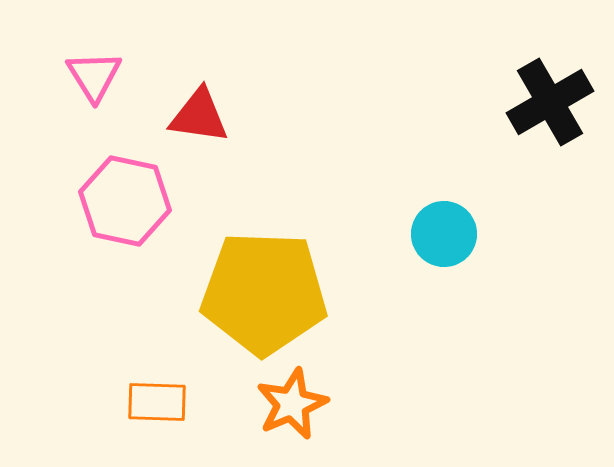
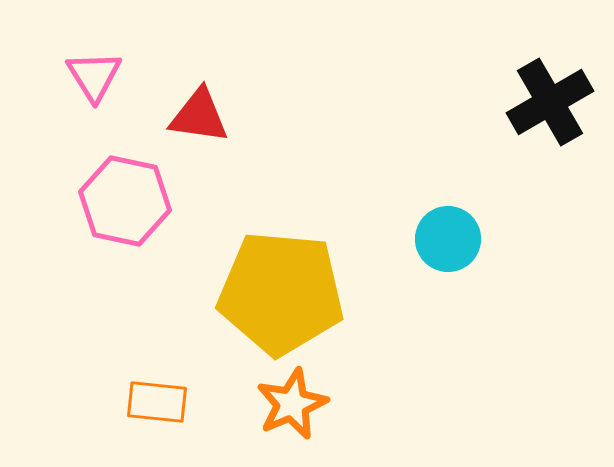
cyan circle: moved 4 px right, 5 px down
yellow pentagon: moved 17 px right; rotated 3 degrees clockwise
orange rectangle: rotated 4 degrees clockwise
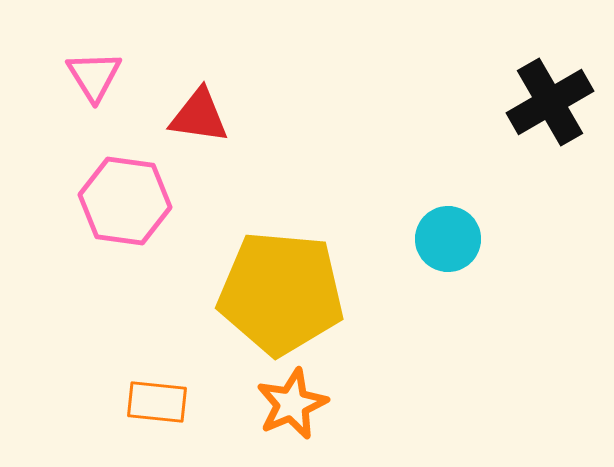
pink hexagon: rotated 4 degrees counterclockwise
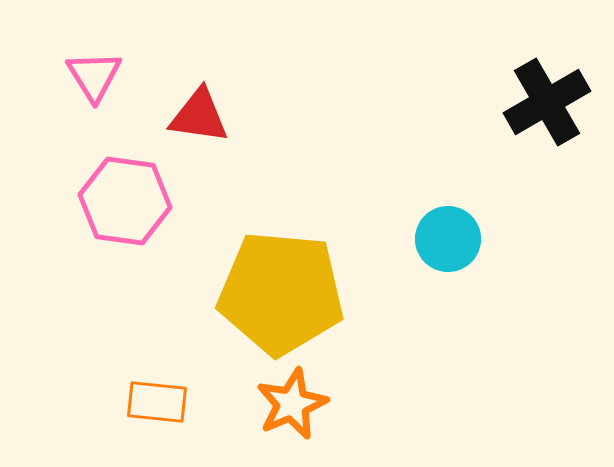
black cross: moved 3 px left
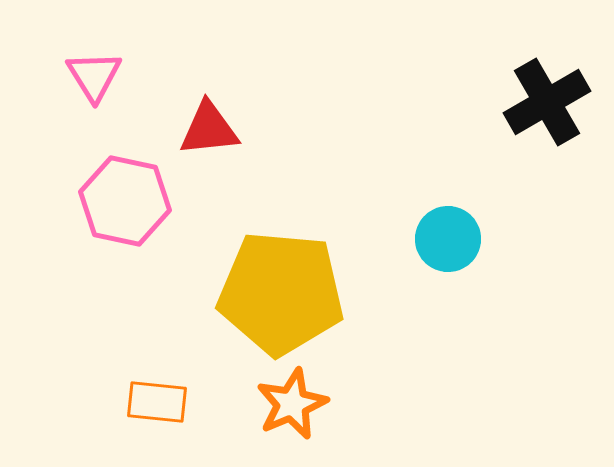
red triangle: moved 10 px right, 13 px down; rotated 14 degrees counterclockwise
pink hexagon: rotated 4 degrees clockwise
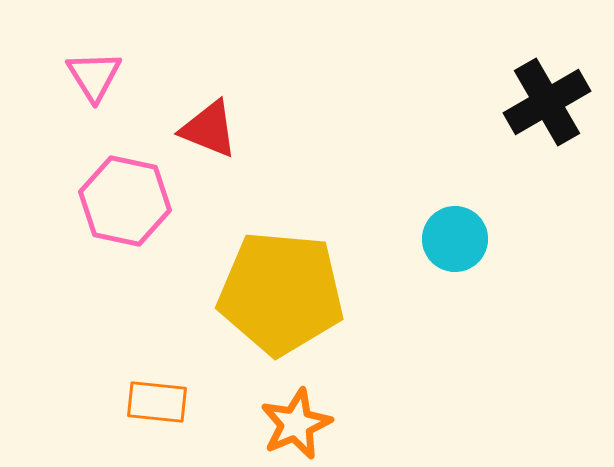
red triangle: rotated 28 degrees clockwise
cyan circle: moved 7 px right
orange star: moved 4 px right, 20 px down
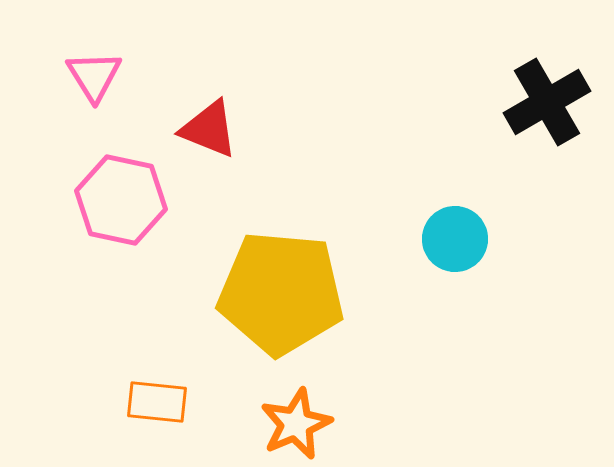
pink hexagon: moved 4 px left, 1 px up
